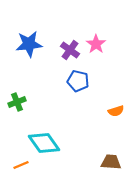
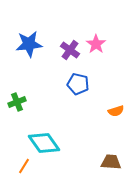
blue pentagon: moved 3 px down
orange line: moved 3 px right, 1 px down; rotated 35 degrees counterclockwise
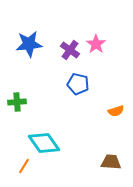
green cross: rotated 18 degrees clockwise
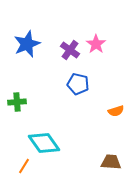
blue star: moved 2 px left; rotated 16 degrees counterclockwise
